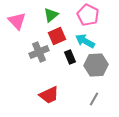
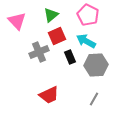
cyan arrow: moved 1 px right
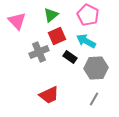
black rectangle: rotated 32 degrees counterclockwise
gray hexagon: moved 3 px down
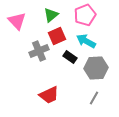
pink pentagon: moved 3 px left; rotated 25 degrees clockwise
gray cross: moved 1 px up
gray line: moved 1 px up
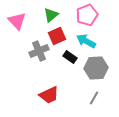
pink pentagon: moved 2 px right
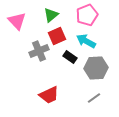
gray line: rotated 24 degrees clockwise
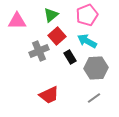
pink triangle: rotated 48 degrees counterclockwise
red square: rotated 18 degrees counterclockwise
cyan arrow: moved 1 px right
black rectangle: rotated 24 degrees clockwise
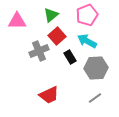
gray line: moved 1 px right
